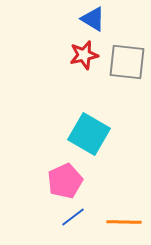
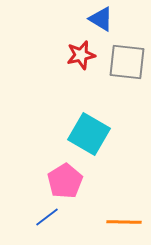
blue triangle: moved 8 px right
red star: moved 3 px left
pink pentagon: rotated 8 degrees counterclockwise
blue line: moved 26 px left
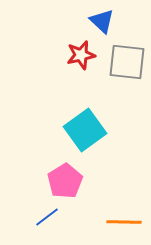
blue triangle: moved 1 px right, 2 px down; rotated 12 degrees clockwise
cyan square: moved 4 px left, 4 px up; rotated 24 degrees clockwise
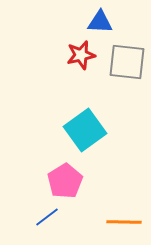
blue triangle: moved 2 px left, 1 px down; rotated 40 degrees counterclockwise
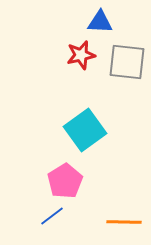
blue line: moved 5 px right, 1 px up
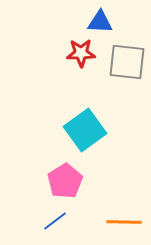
red star: moved 2 px up; rotated 12 degrees clockwise
blue line: moved 3 px right, 5 px down
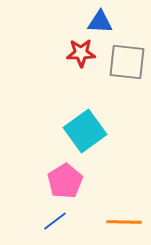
cyan square: moved 1 px down
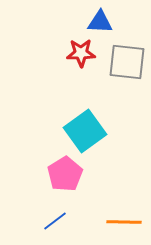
pink pentagon: moved 7 px up
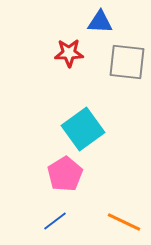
red star: moved 12 px left
cyan square: moved 2 px left, 2 px up
orange line: rotated 24 degrees clockwise
